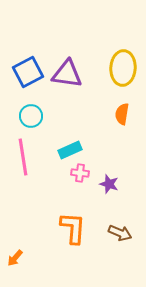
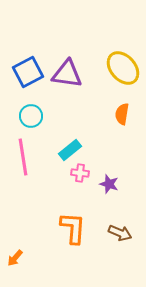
yellow ellipse: rotated 44 degrees counterclockwise
cyan rectangle: rotated 15 degrees counterclockwise
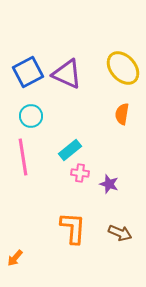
purple triangle: rotated 16 degrees clockwise
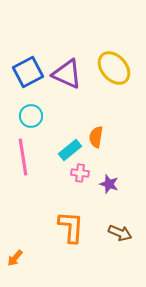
yellow ellipse: moved 9 px left
orange semicircle: moved 26 px left, 23 px down
orange L-shape: moved 2 px left, 1 px up
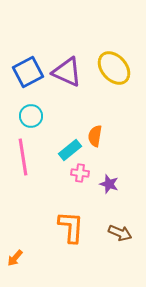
purple triangle: moved 2 px up
orange semicircle: moved 1 px left, 1 px up
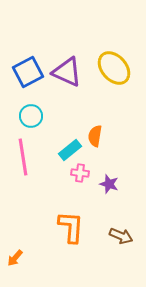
brown arrow: moved 1 px right, 3 px down
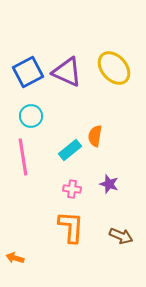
pink cross: moved 8 px left, 16 px down
orange arrow: rotated 66 degrees clockwise
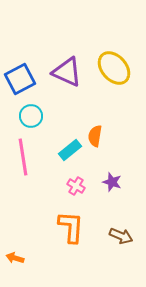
blue square: moved 8 px left, 7 px down
purple star: moved 3 px right, 2 px up
pink cross: moved 4 px right, 3 px up; rotated 24 degrees clockwise
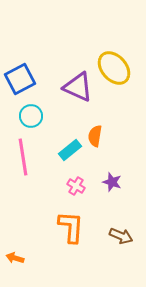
purple triangle: moved 11 px right, 15 px down
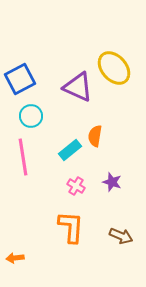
orange arrow: rotated 24 degrees counterclockwise
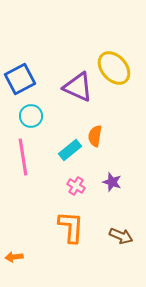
orange arrow: moved 1 px left, 1 px up
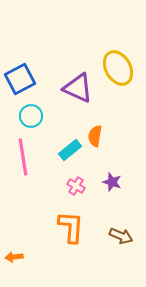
yellow ellipse: moved 4 px right; rotated 12 degrees clockwise
purple triangle: moved 1 px down
